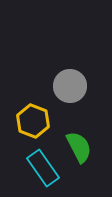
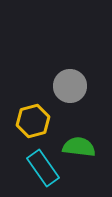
yellow hexagon: rotated 24 degrees clockwise
green semicircle: rotated 56 degrees counterclockwise
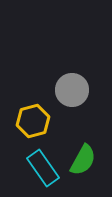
gray circle: moved 2 px right, 4 px down
green semicircle: moved 4 px right, 13 px down; rotated 112 degrees clockwise
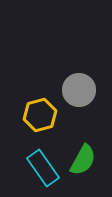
gray circle: moved 7 px right
yellow hexagon: moved 7 px right, 6 px up
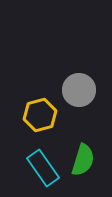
green semicircle: rotated 12 degrees counterclockwise
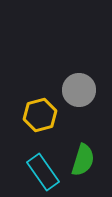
cyan rectangle: moved 4 px down
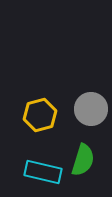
gray circle: moved 12 px right, 19 px down
cyan rectangle: rotated 42 degrees counterclockwise
